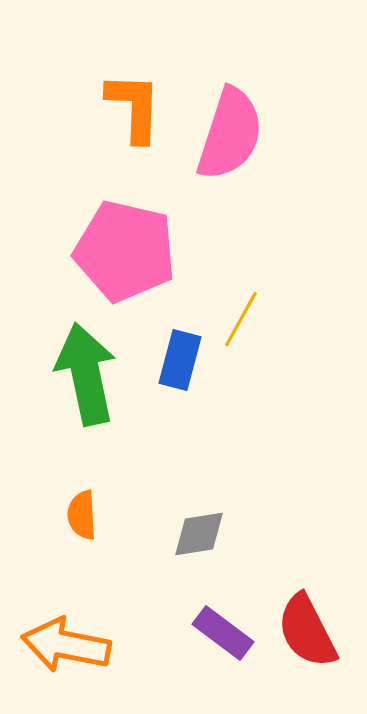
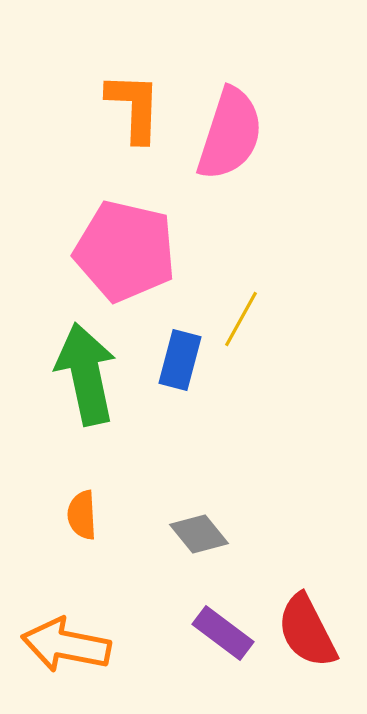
gray diamond: rotated 60 degrees clockwise
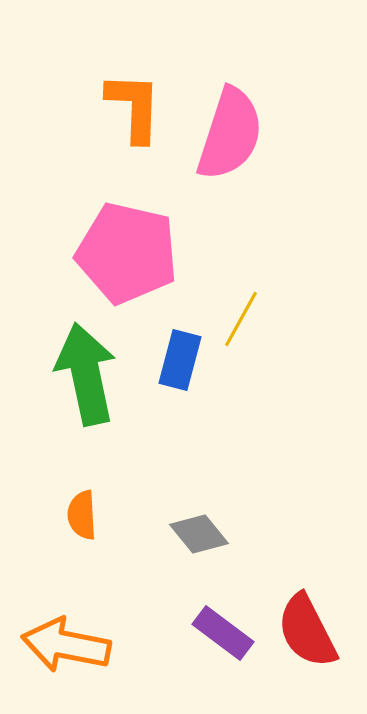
pink pentagon: moved 2 px right, 2 px down
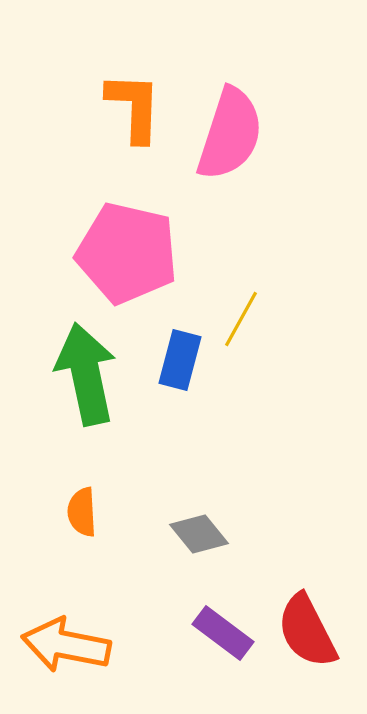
orange semicircle: moved 3 px up
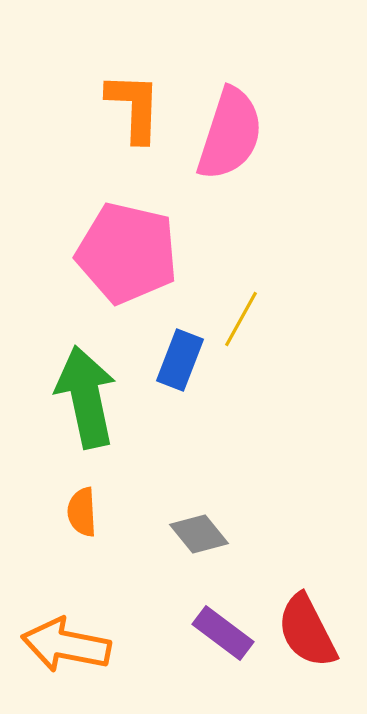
blue rectangle: rotated 6 degrees clockwise
green arrow: moved 23 px down
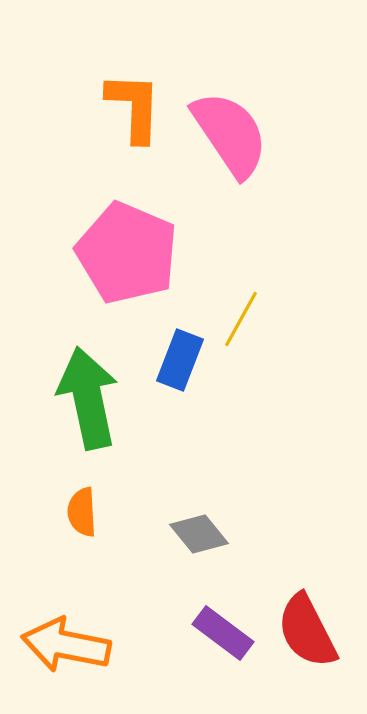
pink semicircle: rotated 52 degrees counterclockwise
pink pentagon: rotated 10 degrees clockwise
green arrow: moved 2 px right, 1 px down
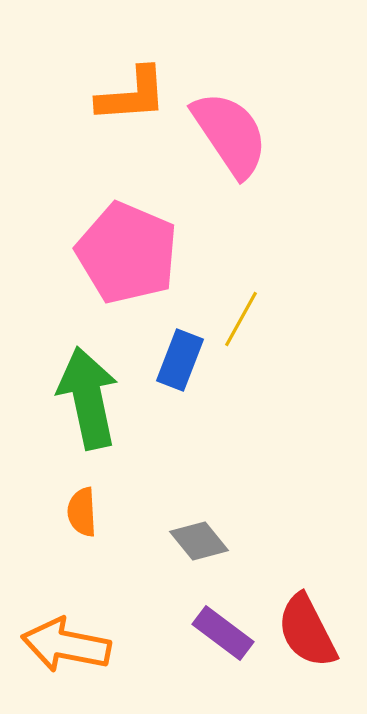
orange L-shape: moved 2 px left, 12 px up; rotated 84 degrees clockwise
gray diamond: moved 7 px down
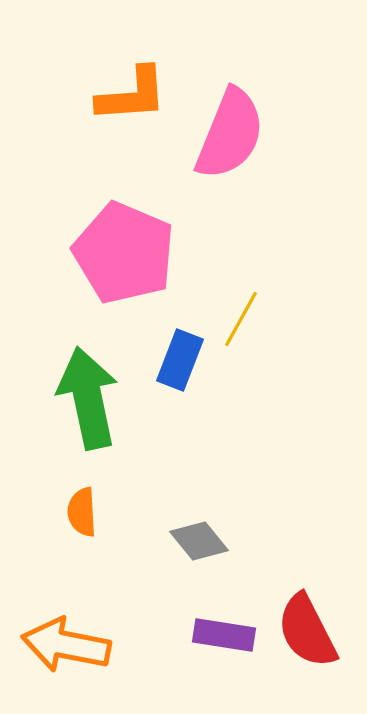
pink semicircle: rotated 56 degrees clockwise
pink pentagon: moved 3 px left
purple rectangle: moved 1 px right, 2 px down; rotated 28 degrees counterclockwise
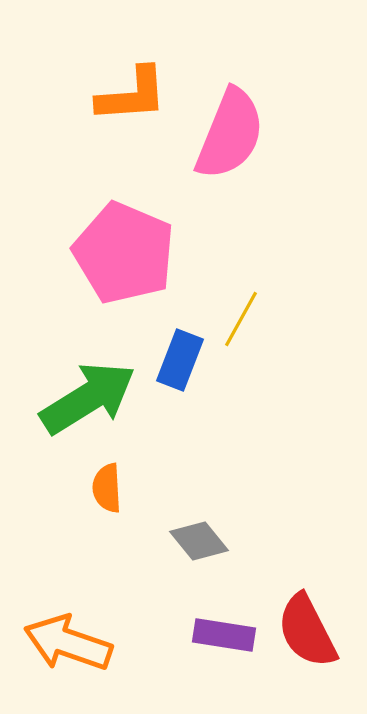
green arrow: rotated 70 degrees clockwise
orange semicircle: moved 25 px right, 24 px up
orange arrow: moved 2 px right, 2 px up; rotated 8 degrees clockwise
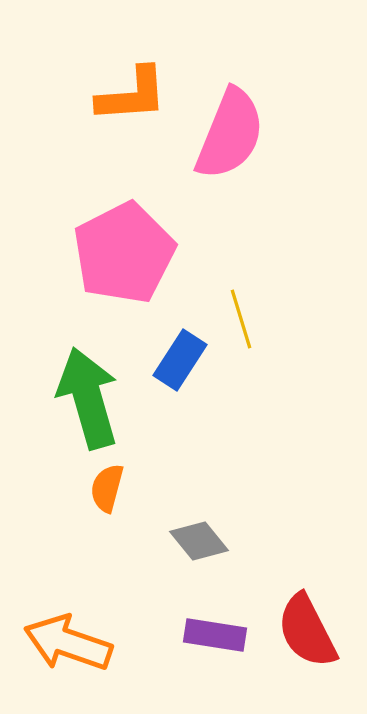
pink pentagon: rotated 22 degrees clockwise
yellow line: rotated 46 degrees counterclockwise
blue rectangle: rotated 12 degrees clockwise
green arrow: rotated 74 degrees counterclockwise
orange semicircle: rotated 18 degrees clockwise
purple rectangle: moved 9 px left
